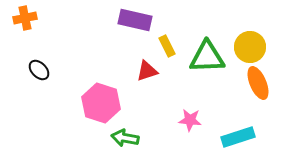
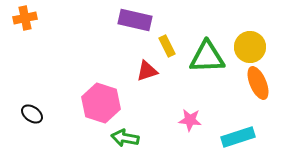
black ellipse: moved 7 px left, 44 px down; rotated 10 degrees counterclockwise
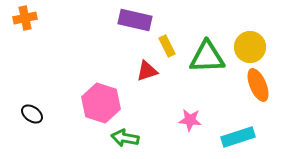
orange ellipse: moved 2 px down
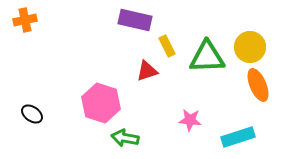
orange cross: moved 2 px down
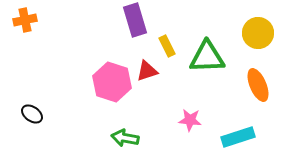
purple rectangle: rotated 60 degrees clockwise
yellow circle: moved 8 px right, 14 px up
pink hexagon: moved 11 px right, 21 px up
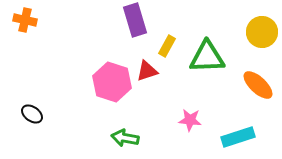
orange cross: rotated 25 degrees clockwise
yellow circle: moved 4 px right, 1 px up
yellow rectangle: rotated 55 degrees clockwise
orange ellipse: rotated 24 degrees counterclockwise
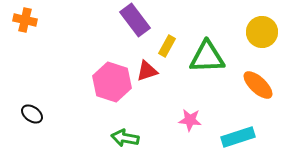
purple rectangle: rotated 20 degrees counterclockwise
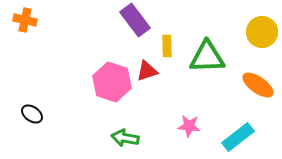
yellow rectangle: rotated 30 degrees counterclockwise
orange ellipse: rotated 8 degrees counterclockwise
pink star: moved 1 px left, 6 px down
cyan rectangle: rotated 20 degrees counterclockwise
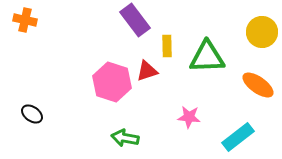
pink star: moved 9 px up
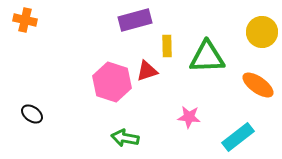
purple rectangle: rotated 68 degrees counterclockwise
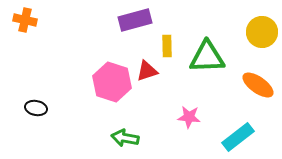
black ellipse: moved 4 px right, 6 px up; rotated 25 degrees counterclockwise
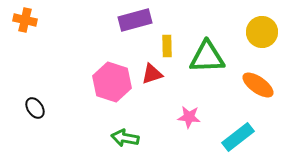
red triangle: moved 5 px right, 3 px down
black ellipse: moved 1 px left; rotated 45 degrees clockwise
